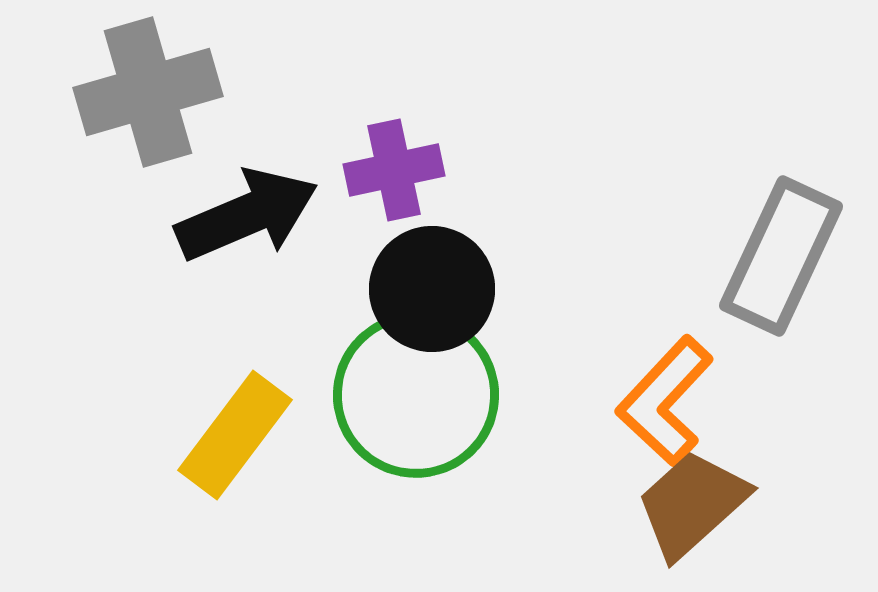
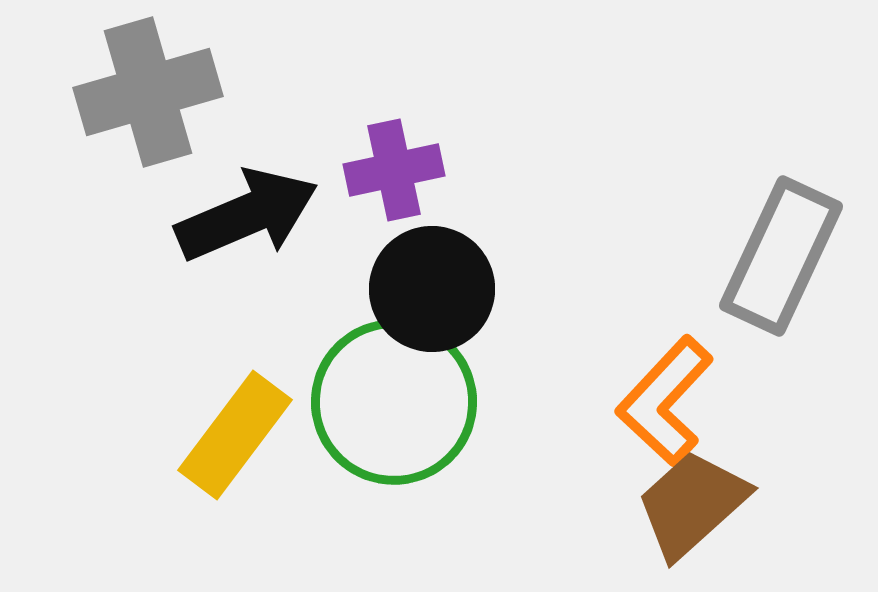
green circle: moved 22 px left, 7 px down
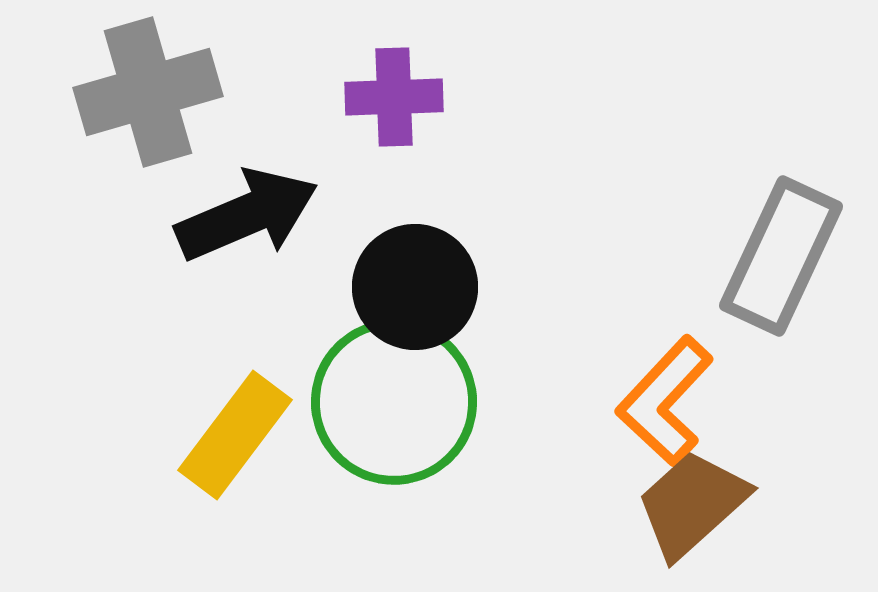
purple cross: moved 73 px up; rotated 10 degrees clockwise
black circle: moved 17 px left, 2 px up
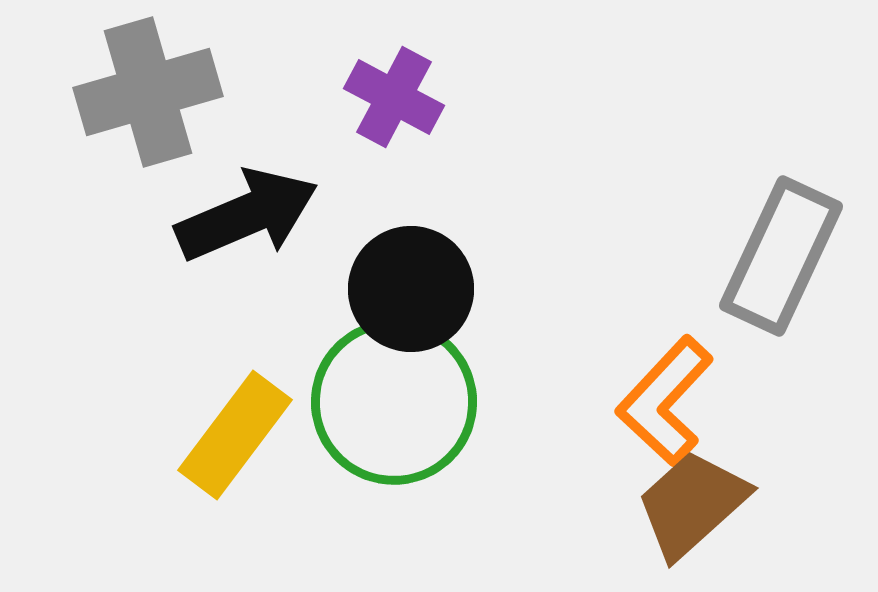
purple cross: rotated 30 degrees clockwise
black circle: moved 4 px left, 2 px down
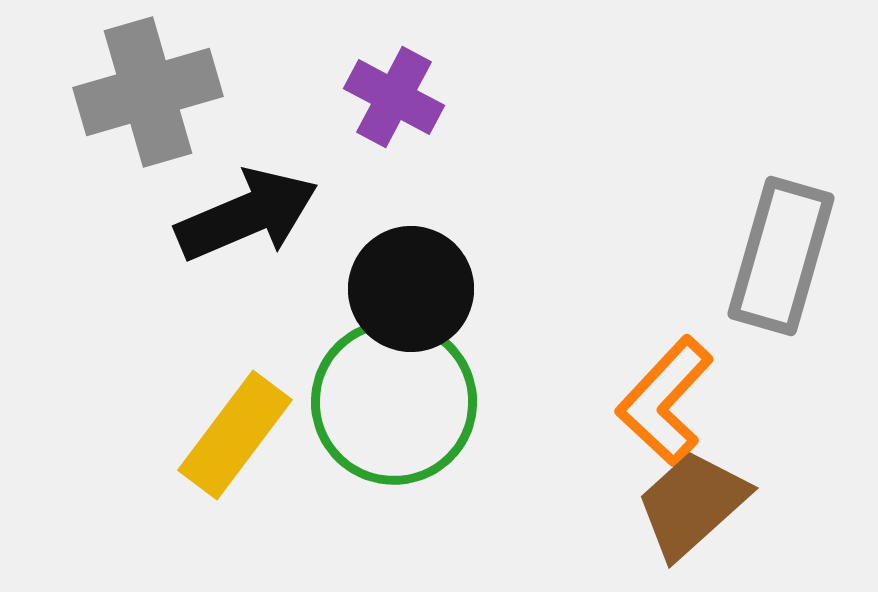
gray rectangle: rotated 9 degrees counterclockwise
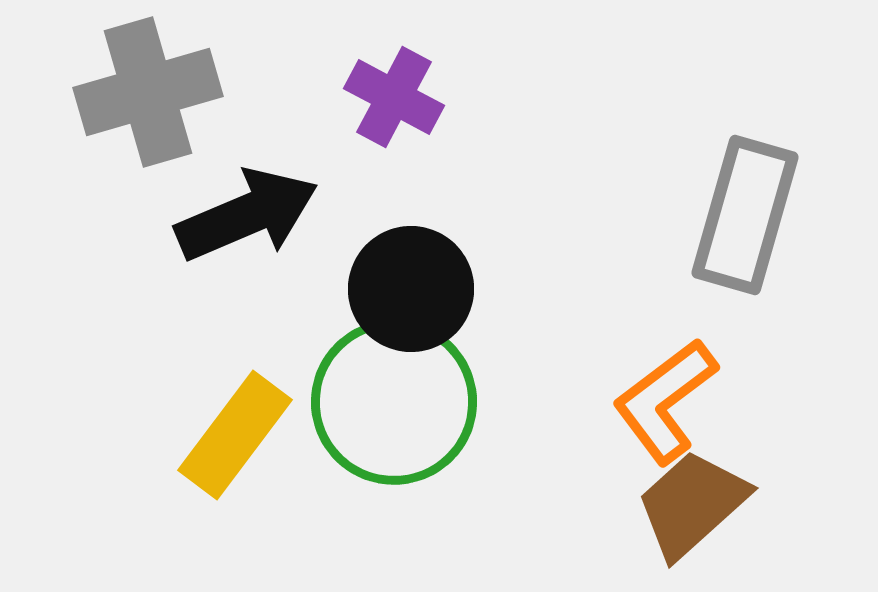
gray rectangle: moved 36 px left, 41 px up
orange L-shape: rotated 10 degrees clockwise
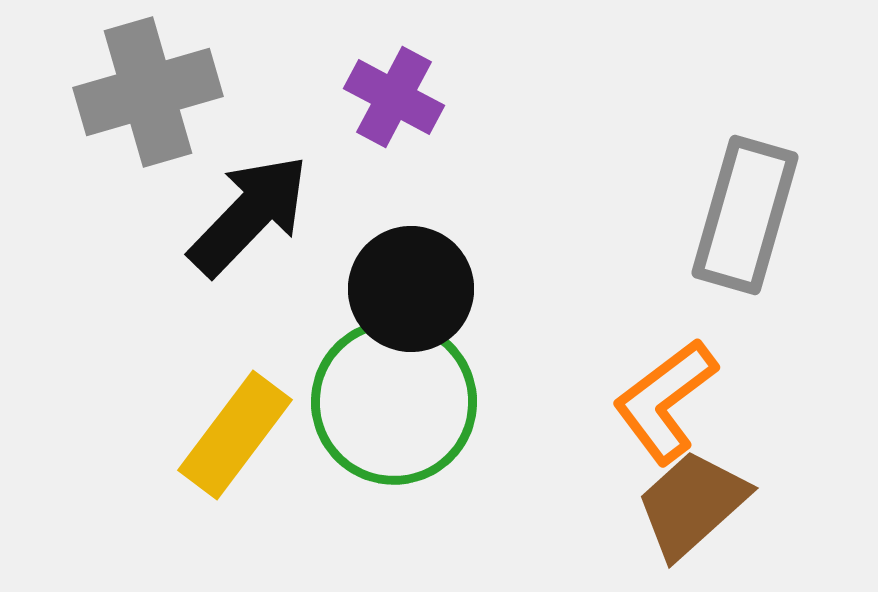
black arrow: moved 2 px right; rotated 23 degrees counterclockwise
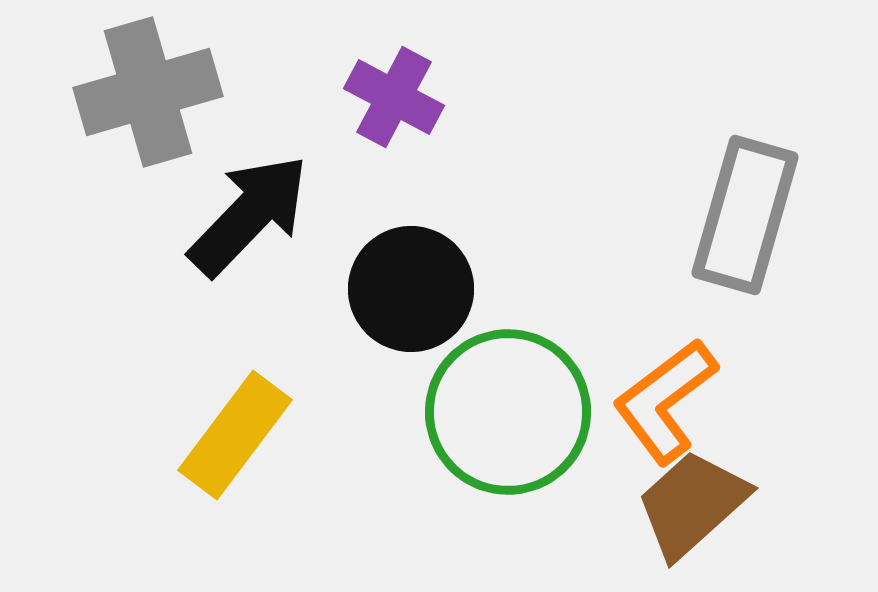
green circle: moved 114 px right, 10 px down
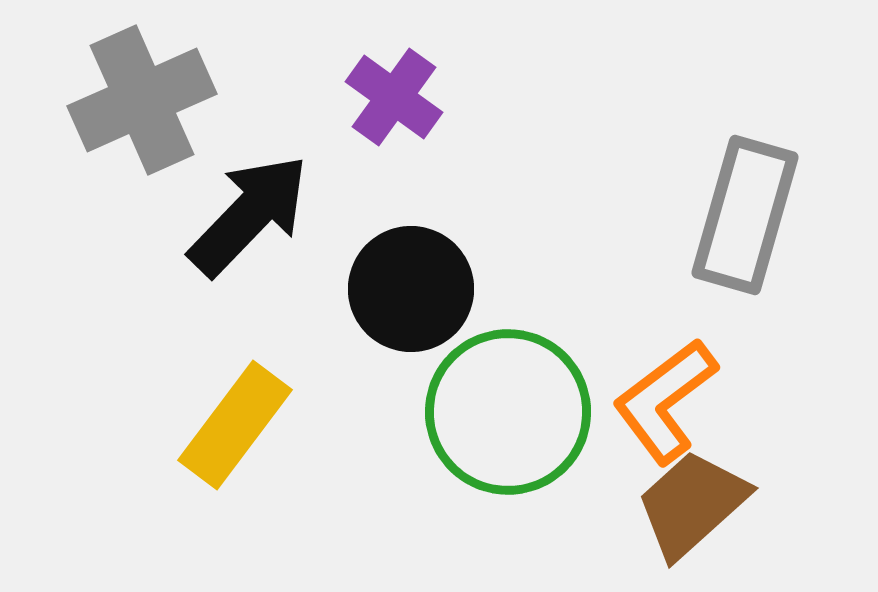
gray cross: moved 6 px left, 8 px down; rotated 8 degrees counterclockwise
purple cross: rotated 8 degrees clockwise
yellow rectangle: moved 10 px up
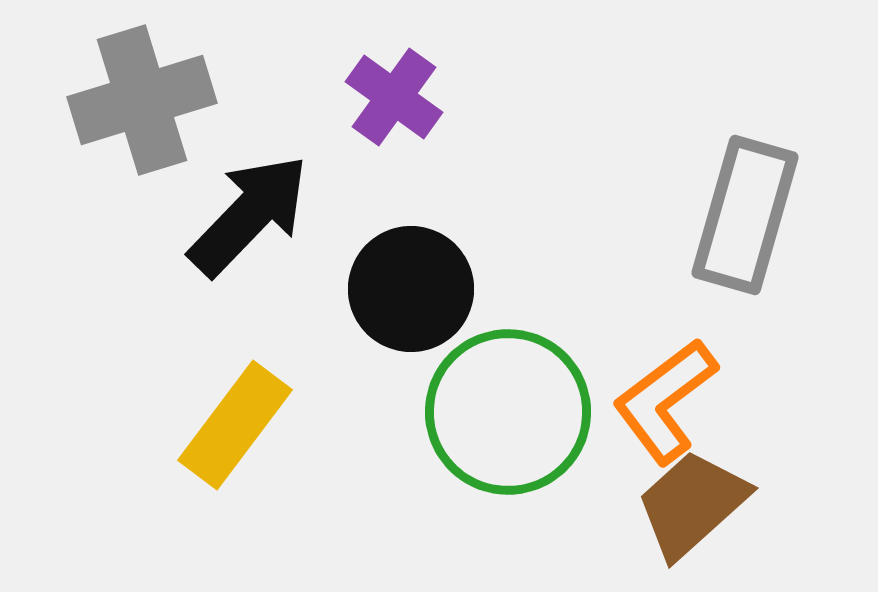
gray cross: rotated 7 degrees clockwise
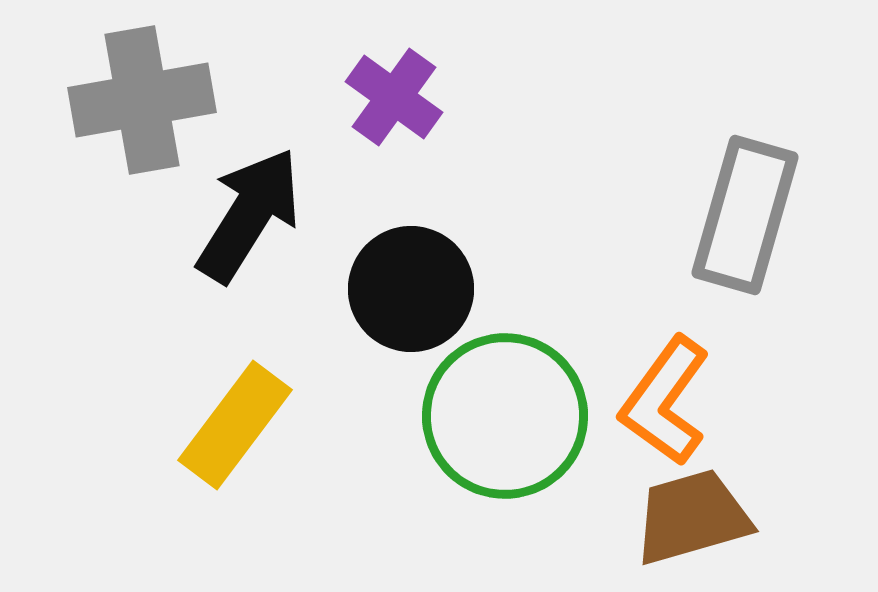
gray cross: rotated 7 degrees clockwise
black arrow: rotated 12 degrees counterclockwise
orange L-shape: rotated 17 degrees counterclockwise
green circle: moved 3 px left, 4 px down
brown trapezoid: moved 13 px down; rotated 26 degrees clockwise
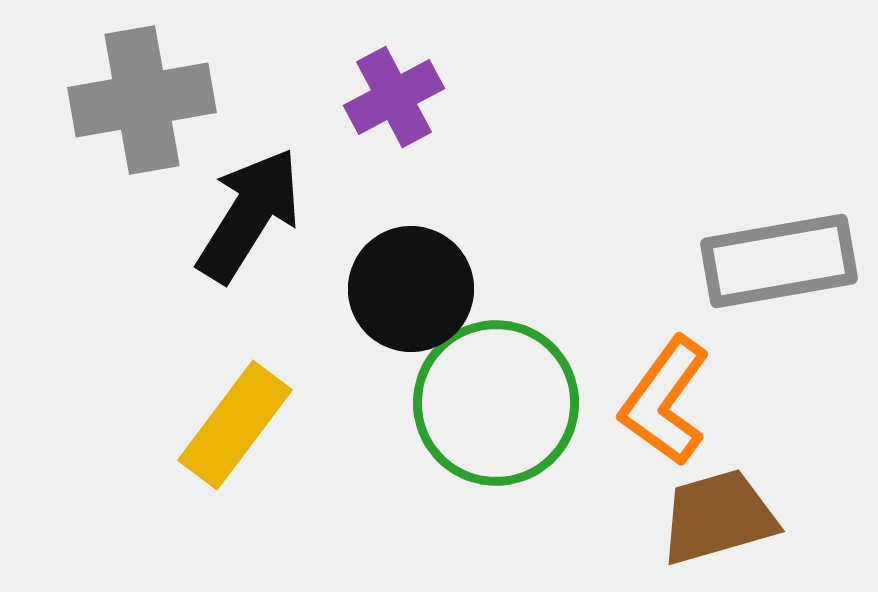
purple cross: rotated 26 degrees clockwise
gray rectangle: moved 34 px right, 46 px down; rotated 64 degrees clockwise
green circle: moved 9 px left, 13 px up
brown trapezoid: moved 26 px right
